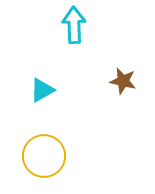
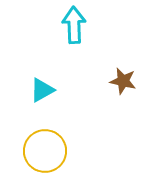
yellow circle: moved 1 px right, 5 px up
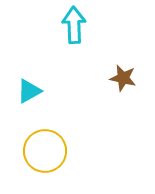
brown star: moved 3 px up
cyan triangle: moved 13 px left, 1 px down
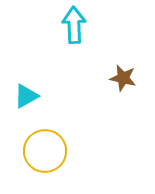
cyan triangle: moved 3 px left, 5 px down
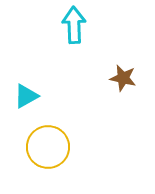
yellow circle: moved 3 px right, 4 px up
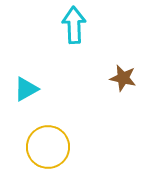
cyan triangle: moved 7 px up
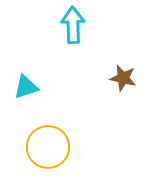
cyan arrow: moved 1 px left
cyan triangle: moved 2 px up; rotated 12 degrees clockwise
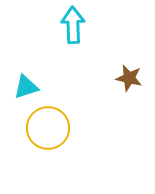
brown star: moved 6 px right
yellow circle: moved 19 px up
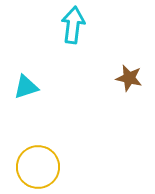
cyan arrow: rotated 9 degrees clockwise
yellow circle: moved 10 px left, 39 px down
